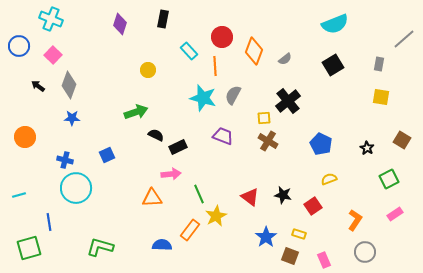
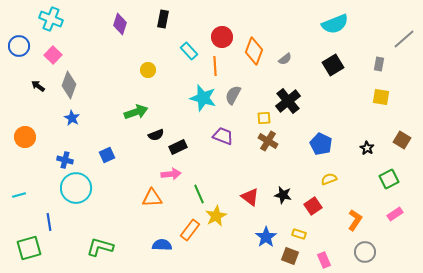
blue star at (72, 118): rotated 28 degrees clockwise
black semicircle at (156, 135): rotated 133 degrees clockwise
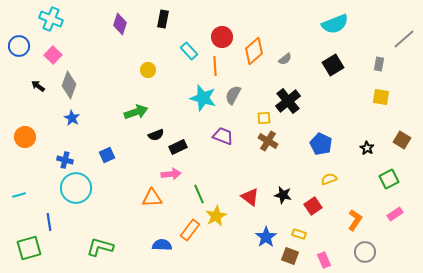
orange diamond at (254, 51): rotated 28 degrees clockwise
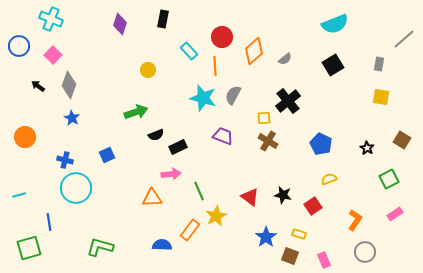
green line at (199, 194): moved 3 px up
